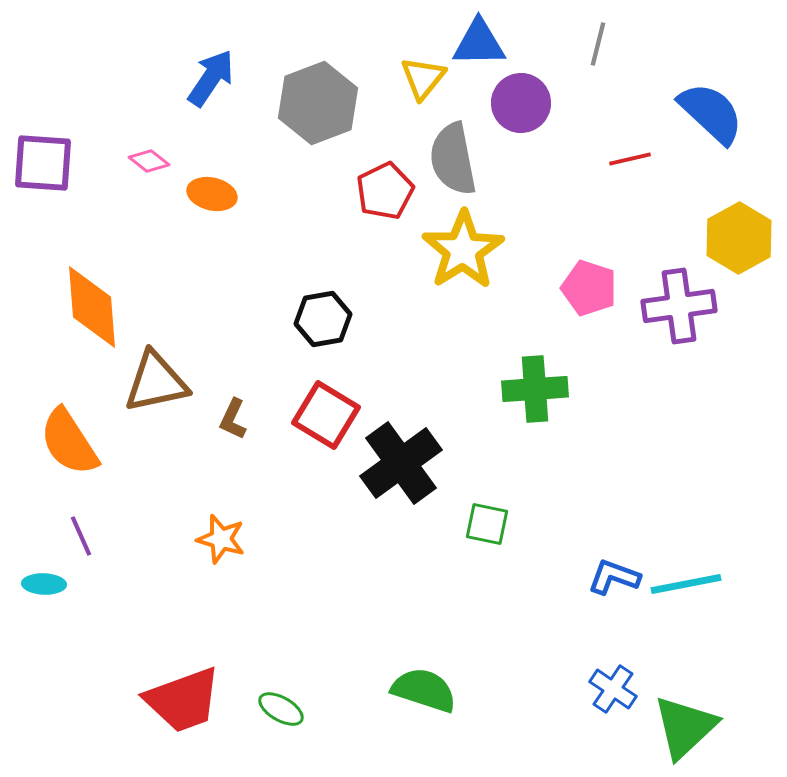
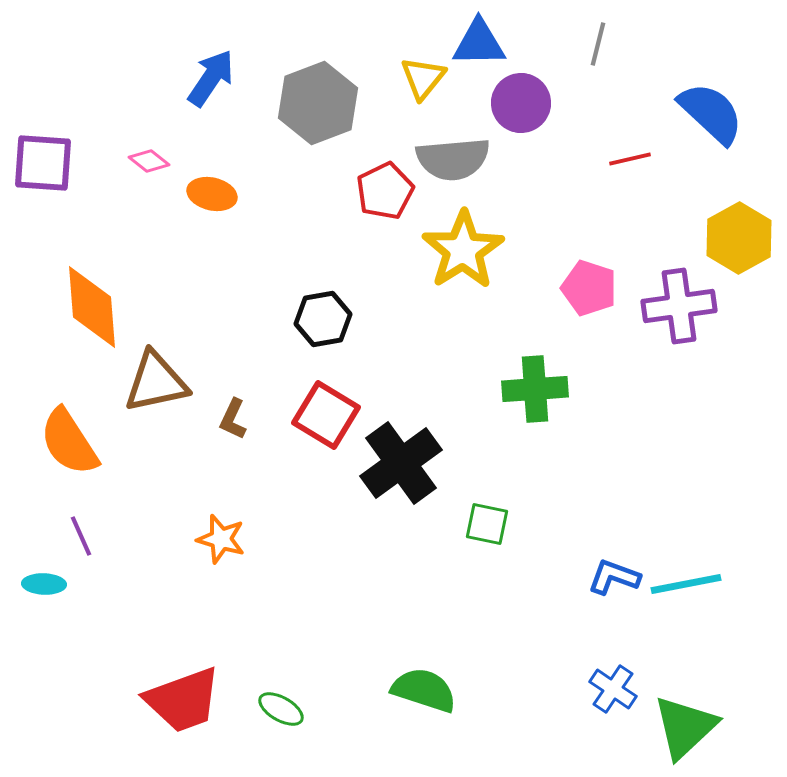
gray semicircle: rotated 84 degrees counterclockwise
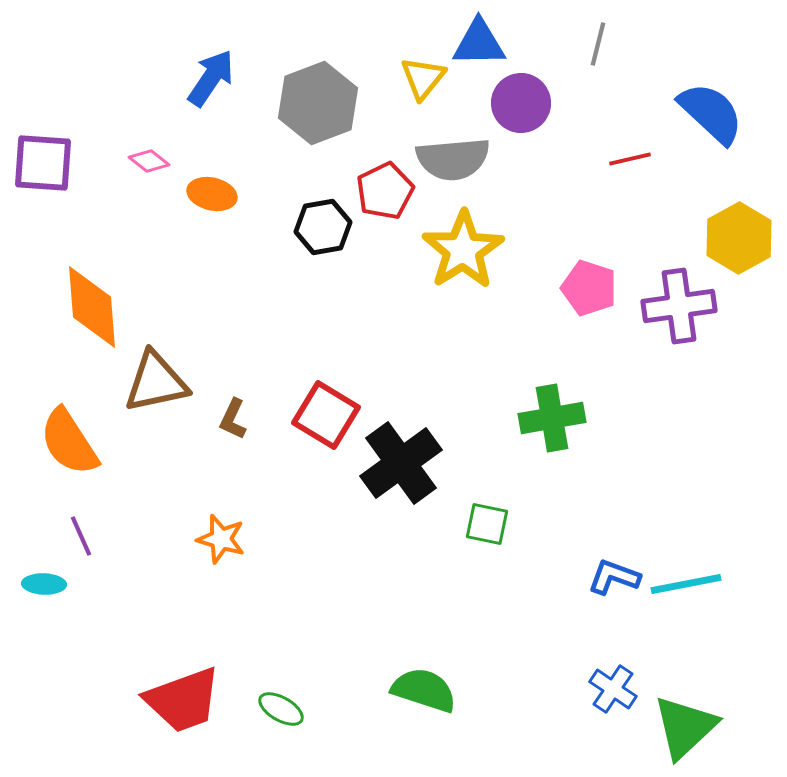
black hexagon: moved 92 px up
green cross: moved 17 px right, 29 px down; rotated 6 degrees counterclockwise
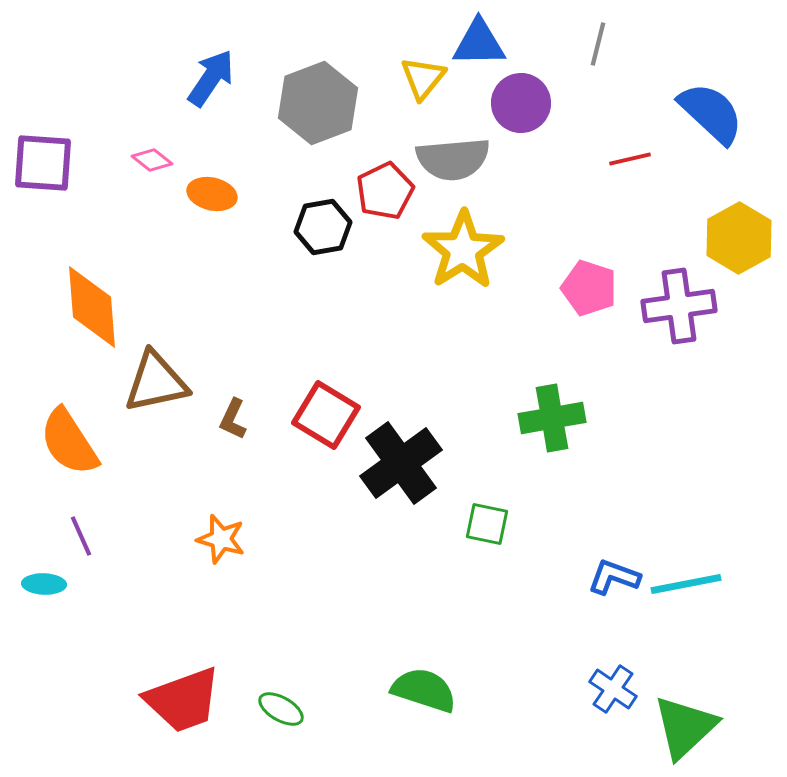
pink diamond: moved 3 px right, 1 px up
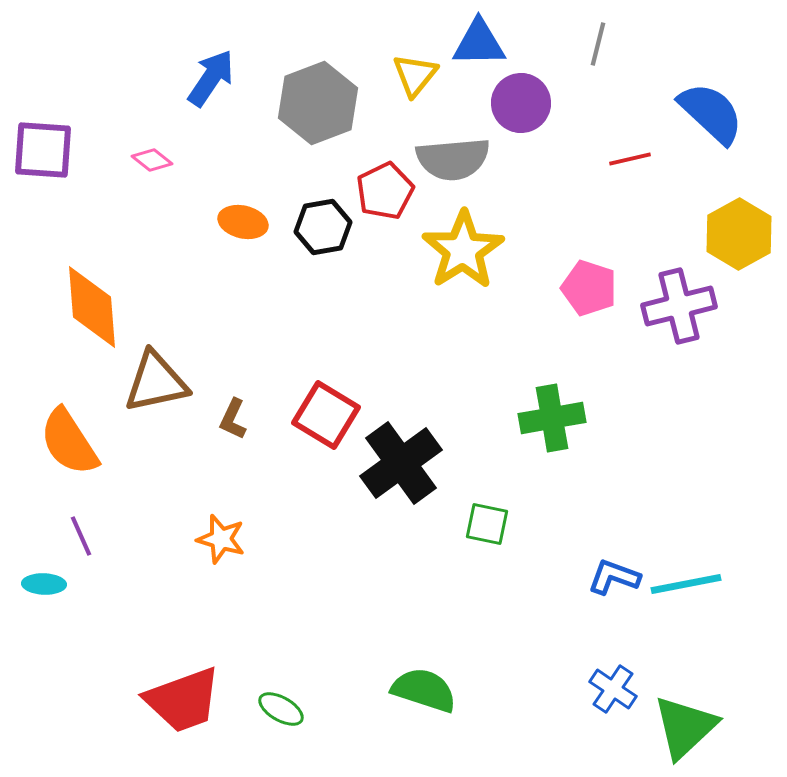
yellow triangle: moved 8 px left, 3 px up
purple square: moved 13 px up
orange ellipse: moved 31 px right, 28 px down
yellow hexagon: moved 4 px up
purple cross: rotated 6 degrees counterclockwise
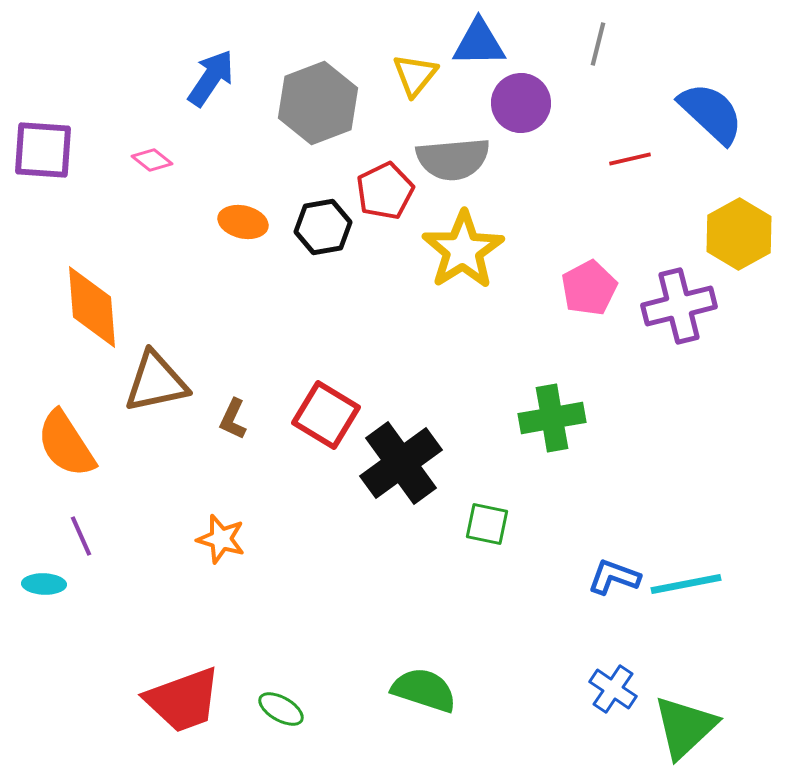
pink pentagon: rotated 26 degrees clockwise
orange semicircle: moved 3 px left, 2 px down
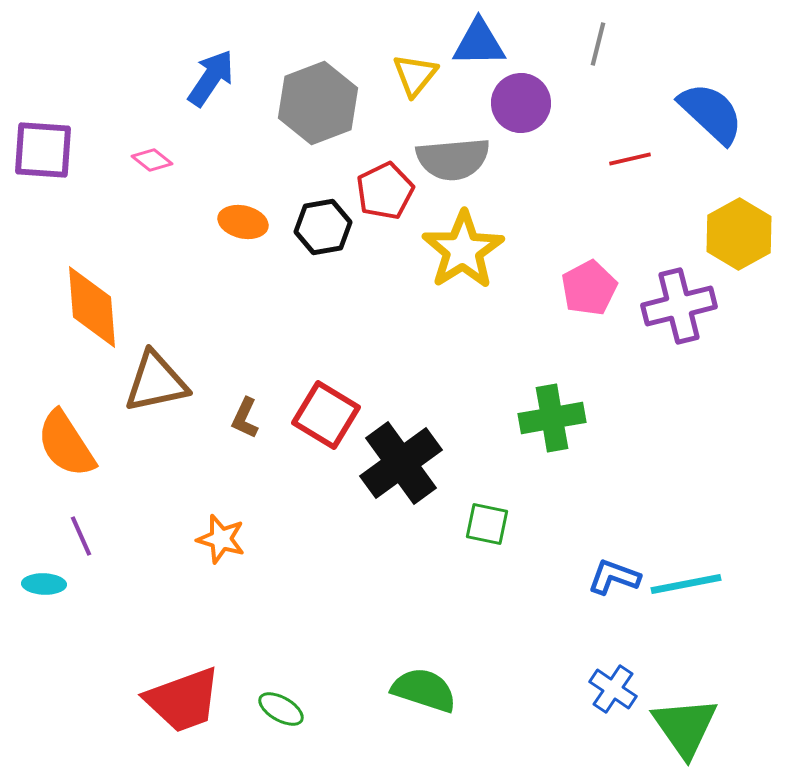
brown L-shape: moved 12 px right, 1 px up
green triangle: rotated 22 degrees counterclockwise
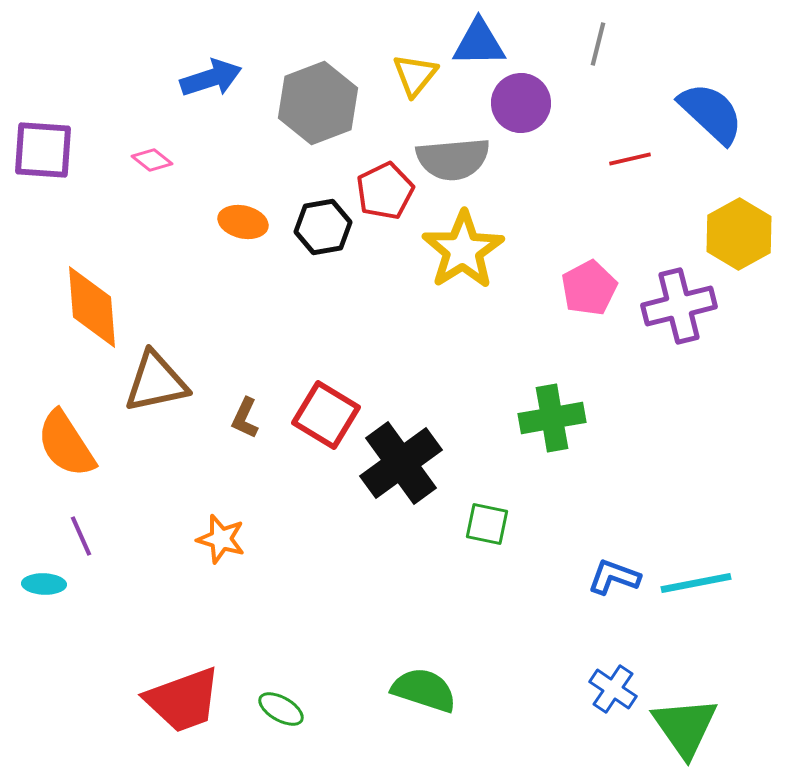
blue arrow: rotated 38 degrees clockwise
cyan line: moved 10 px right, 1 px up
